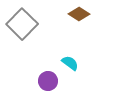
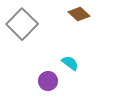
brown diamond: rotated 10 degrees clockwise
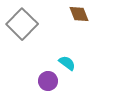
brown diamond: rotated 25 degrees clockwise
cyan semicircle: moved 3 px left
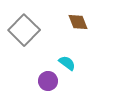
brown diamond: moved 1 px left, 8 px down
gray square: moved 2 px right, 6 px down
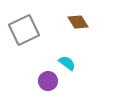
brown diamond: rotated 10 degrees counterclockwise
gray square: rotated 20 degrees clockwise
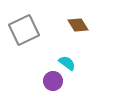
brown diamond: moved 3 px down
purple circle: moved 5 px right
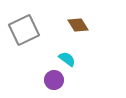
cyan semicircle: moved 4 px up
purple circle: moved 1 px right, 1 px up
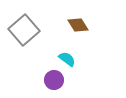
gray square: rotated 16 degrees counterclockwise
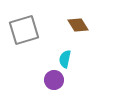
gray square: rotated 24 degrees clockwise
cyan semicircle: moved 2 px left; rotated 114 degrees counterclockwise
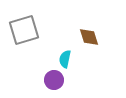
brown diamond: moved 11 px right, 12 px down; rotated 15 degrees clockwise
